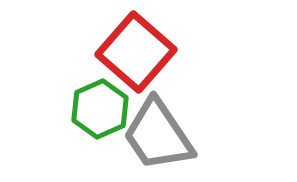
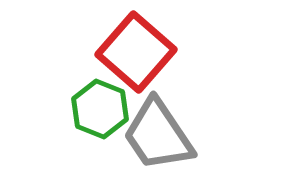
green hexagon: rotated 14 degrees counterclockwise
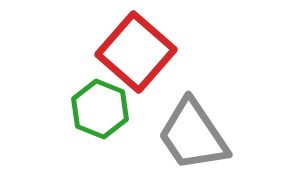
gray trapezoid: moved 35 px right
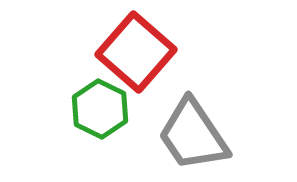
green hexagon: rotated 4 degrees clockwise
